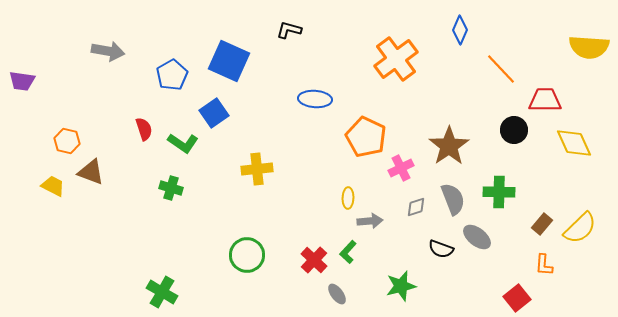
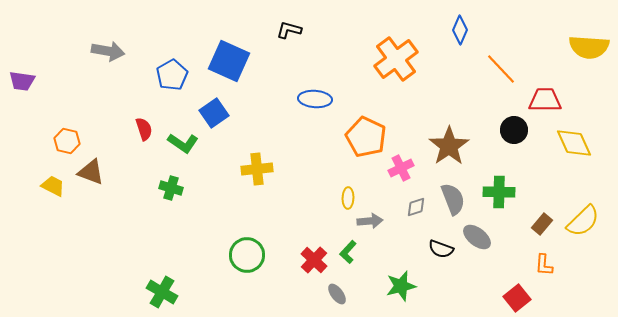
yellow semicircle at (580, 228): moved 3 px right, 7 px up
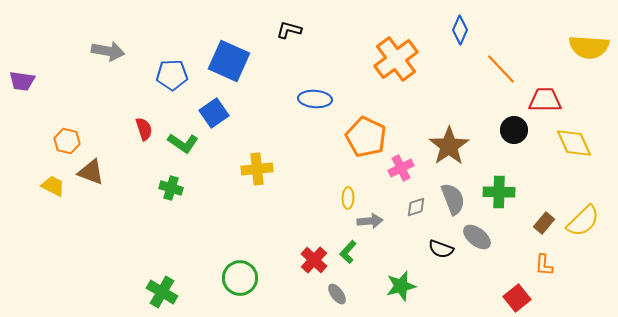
blue pentagon at (172, 75): rotated 28 degrees clockwise
brown rectangle at (542, 224): moved 2 px right, 1 px up
green circle at (247, 255): moved 7 px left, 23 px down
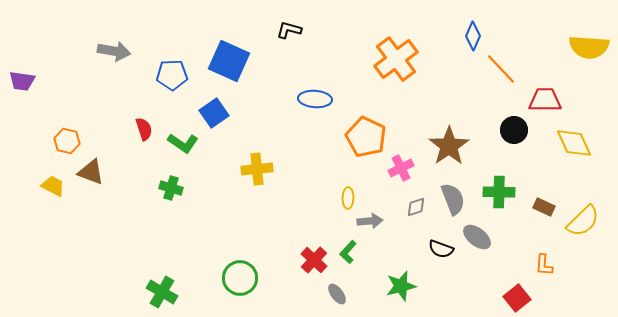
blue diamond at (460, 30): moved 13 px right, 6 px down
gray arrow at (108, 51): moved 6 px right
brown rectangle at (544, 223): moved 16 px up; rotated 75 degrees clockwise
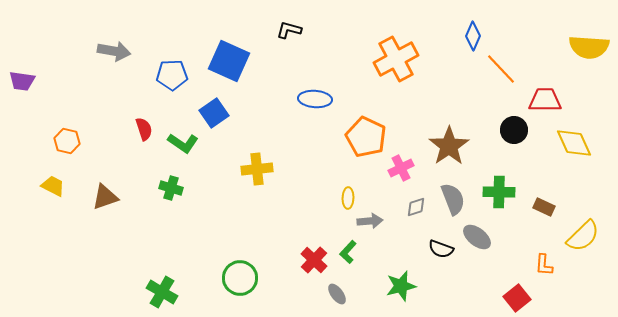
orange cross at (396, 59): rotated 9 degrees clockwise
brown triangle at (91, 172): moved 14 px right, 25 px down; rotated 40 degrees counterclockwise
yellow semicircle at (583, 221): moved 15 px down
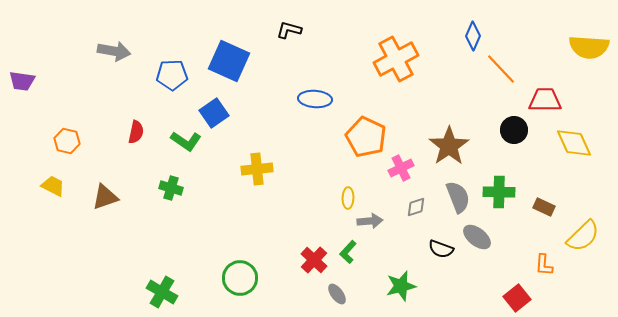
red semicircle at (144, 129): moved 8 px left, 3 px down; rotated 30 degrees clockwise
green L-shape at (183, 143): moved 3 px right, 2 px up
gray semicircle at (453, 199): moved 5 px right, 2 px up
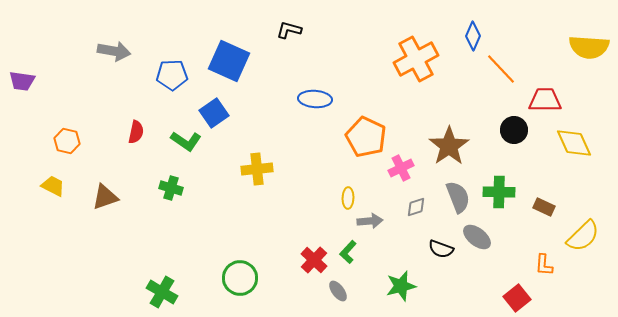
orange cross at (396, 59): moved 20 px right
gray ellipse at (337, 294): moved 1 px right, 3 px up
